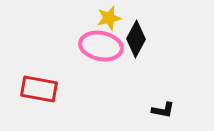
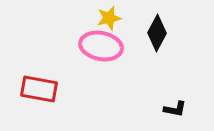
black diamond: moved 21 px right, 6 px up
black L-shape: moved 12 px right, 1 px up
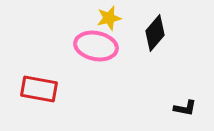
black diamond: moved 2 px left; rotated 12 degrees clockwise
pink ellipse: moved 5 px left
black L-shape: moved 10 px right, 1 px up
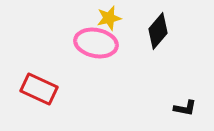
black diamond: moved 3 px right, 2 px up
pink ellipse: moved 3 px up
red rectangle: rotated 15 degrees clockwise
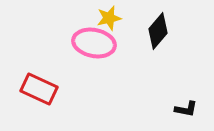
pink ellipse: moved 2 px left
black L-shape: moved 1 px right, 1 px down
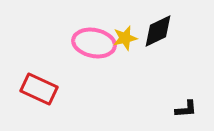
yellow star: moved 16 px right, 20 px down
black diamond: rotated 24 degrees clockwise
black L-shape: rotated 15 degrees counterclockwise
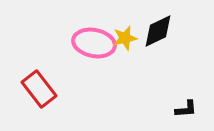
red rectangle: rotated 27 degrees clockwise
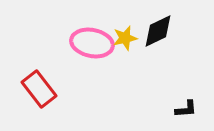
pink ellipse: moved 2 px left
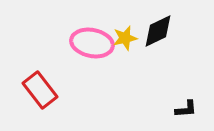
red rectangle: moved 1 px right, 1 px down
